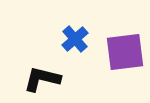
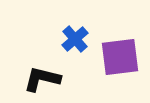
purple square: moved 5 px left, 5 px down
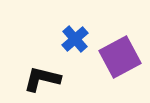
purple square: rotated 21 degrees counterclockwise
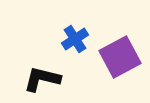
blue cross: rotated 8 degrees clockwise
